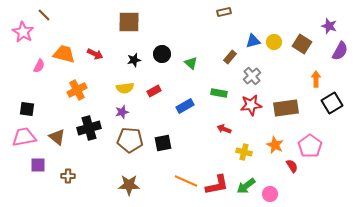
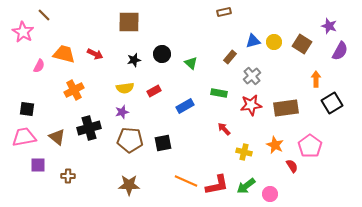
orange cross at (77, 90): moved 3 px left
red arrow at (224, 129): rotated 24 degrees clockwise
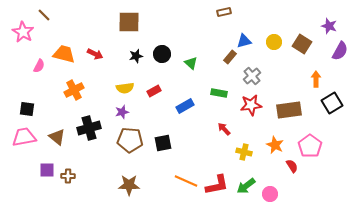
blue triangle at (253, 41): moved 9 px left
black star at (134, 60): moved 2 px right, 4 px up
brown rectangle at (286, 108): moved 3 px right, 2 px down
purple square at (38, 165): moved 9 px right, 5 px down
